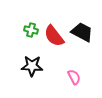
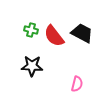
black trapezoid: moved 1 px down
pink semicircle: moved 3 px right, 7 px down; rotated 42 degrees clockwise
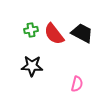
green cross: rotated 24 degrees counterclockwise
red semicircle: moved 2 px up
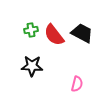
red semicircle: moved 1 px down
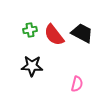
green cross: moved 1 px left
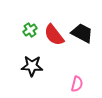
green cross: rotated 24 degrees counterclockwise
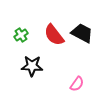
green cross: moved 9 px left, 5 px down
pink semicircle: rotated 21 degrees clockwise
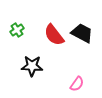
green cross: moved 4 px left, 5 px up
